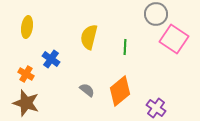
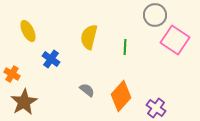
gray circle: moved 1 px left, 1 px down
yellow ellipse: moved 1 px right, 4 px down; rotated 35 degrees counterclockwise
pink square: moved 1 px right, 1 px down
orange cross: moved 14 px left
orange diamond: moved 1 px right, 5 px down; rotated 8 degrees counterclockwise
brown star: moved 2 px left, 1 px up; rotated 24 degrees clockwise
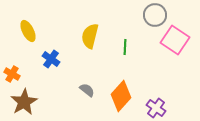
yellow semicircle: moved 1 px right, 1 px up
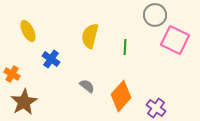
pink square: rotated 8 degrees counterclockwise
gray semicircle: moved 4 px up
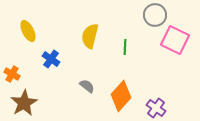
brown star: moved 1 px down
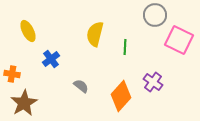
yellow semicircle: moved 5 px right, 2 px up
pink square: moved 4 px right
blue cross: rotated 18 degrees clockwise
orange cross: rotated 21 degrees counterclockwise
gray semicircle: moved 6 px left
purple cross: moved 3 px left, 26 px up
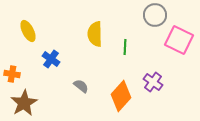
yellow semicircle: rotated 15 degrees counterclockwise
blue cross: rotated 18 degrees counterclockwise
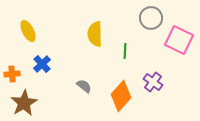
gray circle: moved 4 px left, 3 px down
green line: moved 4 px down
blue cross: moved 9 px left, 5 px down; rotated 12 degrees clockwise
orange cross: rotated 14 degrees counterclockwise
gray semicircle: moved 3 px right
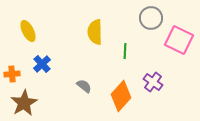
yellow semicircle: moved 2 px up
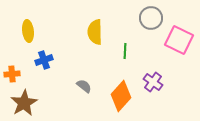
yellow ellipse: rotated 20 degrees clockwise
blue cross: moved 2 px right, 4 px up; rotated 24 degrees clockwise
